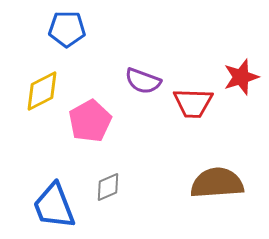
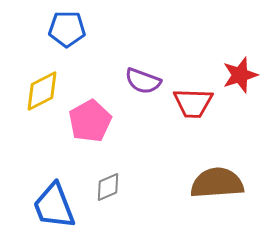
red star: moved 1 px left, 2 px up
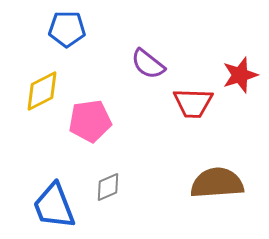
purple semicircle: moved 5 px right, 17 px up; rotated 18 degrees clockwise
pink pentagon: rotated 21 degrees clockwise
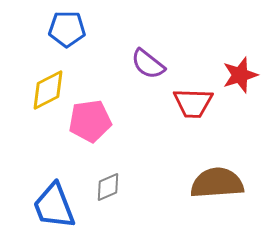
yellow diamond: moved 6 px right, 1 px up
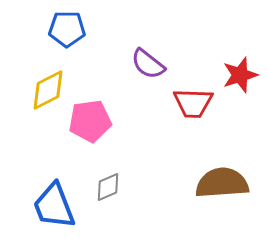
brown semicircle: moved 5 px right
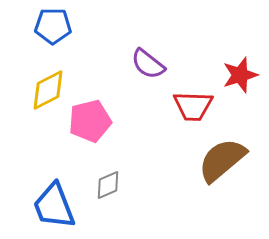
blue pentagon: moved 14 px left, 3 px up
red trapezoid: moved 3 px down
pink pentagon: rotated 6 degrees counterclockwise
brown semicircle: moved 23 px up; rotated 36 degrees counterclockwise
gray diamond: moved 2 px up
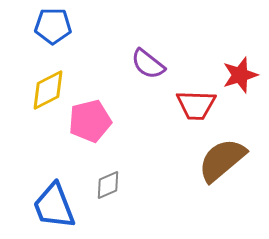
red trapezoid: moved 3 px right, 1 px up
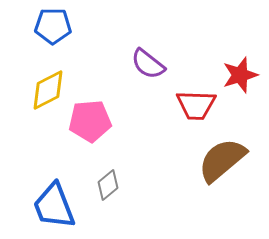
pink pentagon: rotated 9 degrees clockwise
gray diamond: rotated 16 degrees counterclockwise
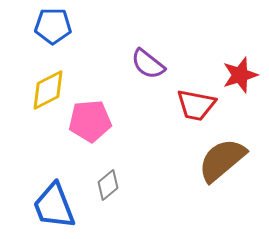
red trapezoid: rotated 9 degrees clockwise
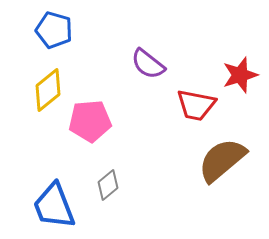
blue pentagon: moved 1 px right, 4 px down; rotated 15 degrees clockwise
yellow diamond: rotated 12 degrees counterclockwise
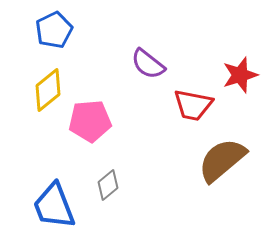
blue pentagon: rotated 30 degrees clockwise
red trapezoid: moved 3 px left
